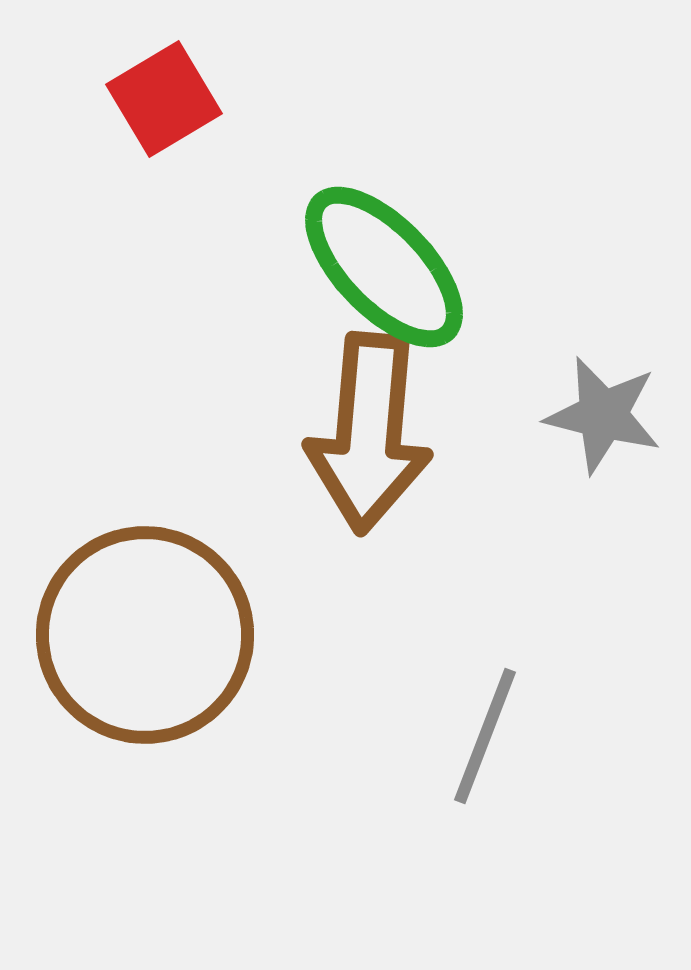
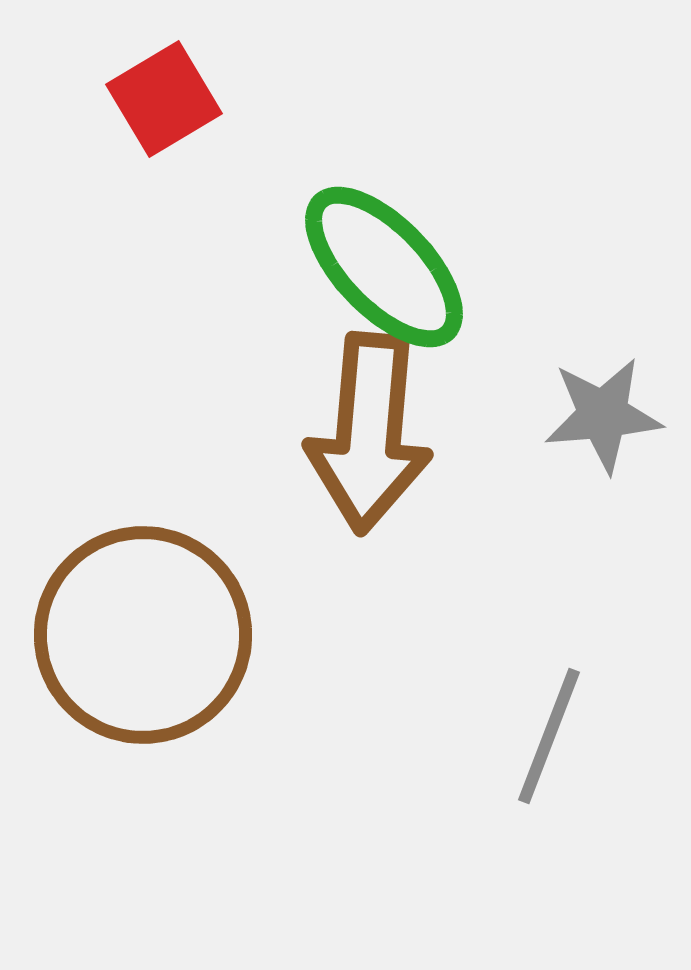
gray star: rotated 19 degrees counterclockwise
brown circle: moved 2 px left
gray line: moved 64 px right
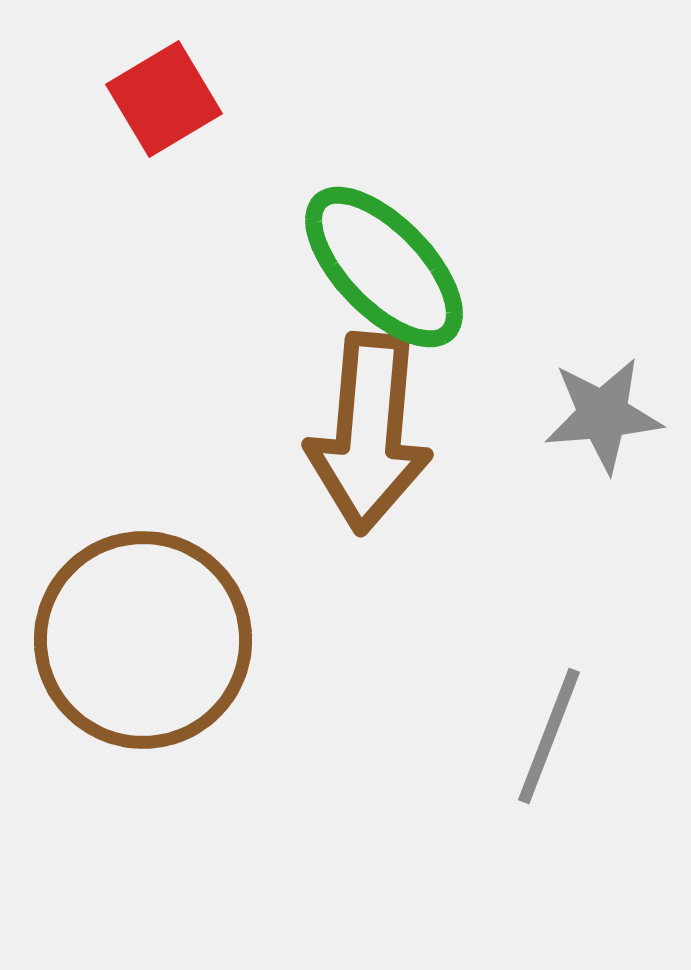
brown circle: moved 5 px down
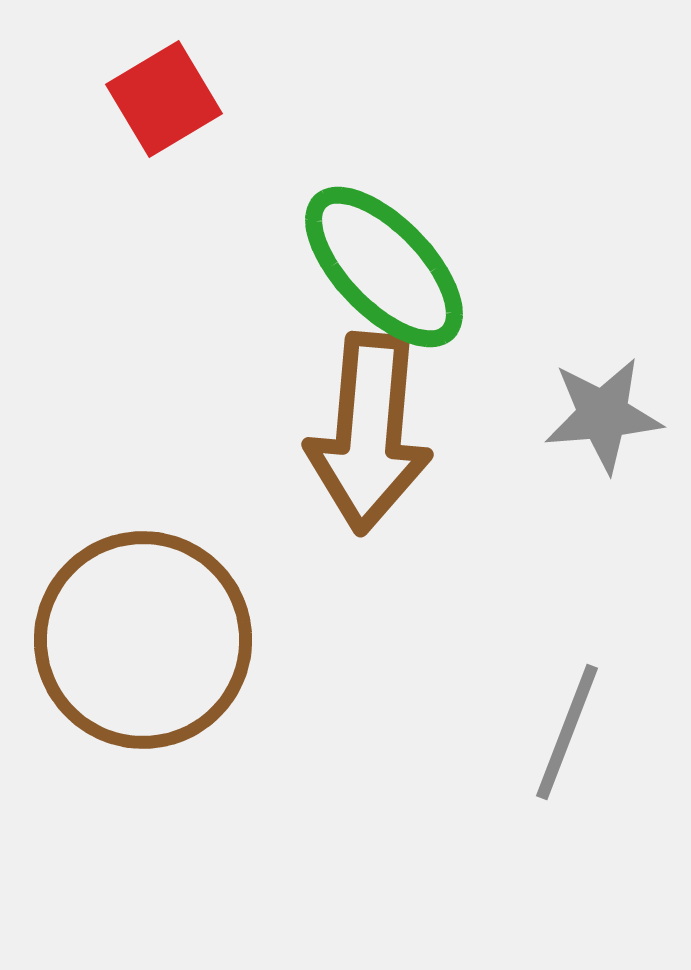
gray line: moved 18 px right, 4 px up
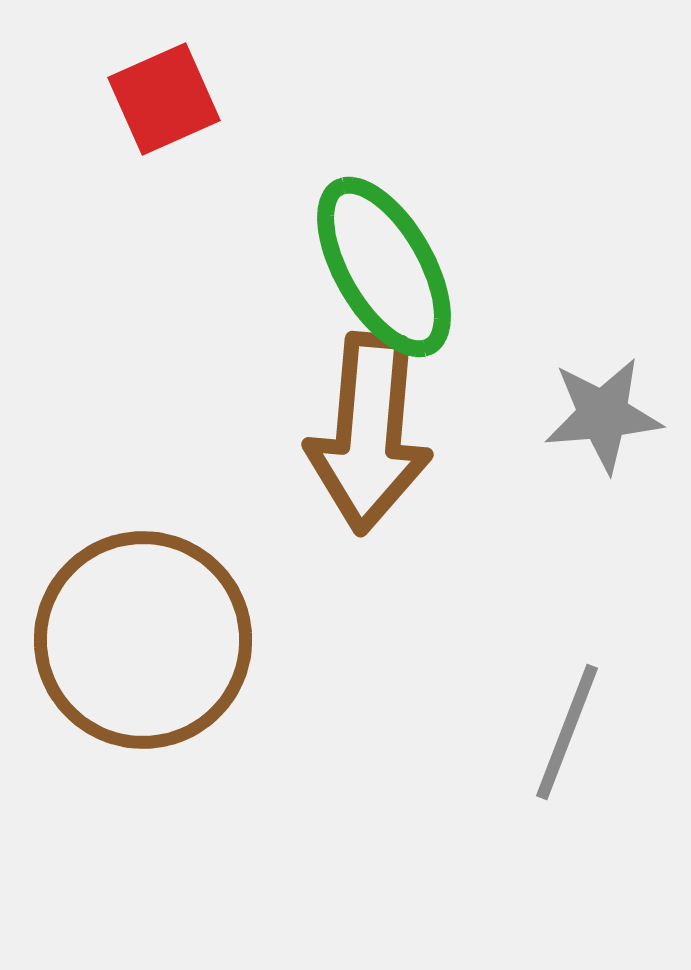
red square: rotated 7 degrees clockwise
green ellipse: rotated 14 degrees clockwise
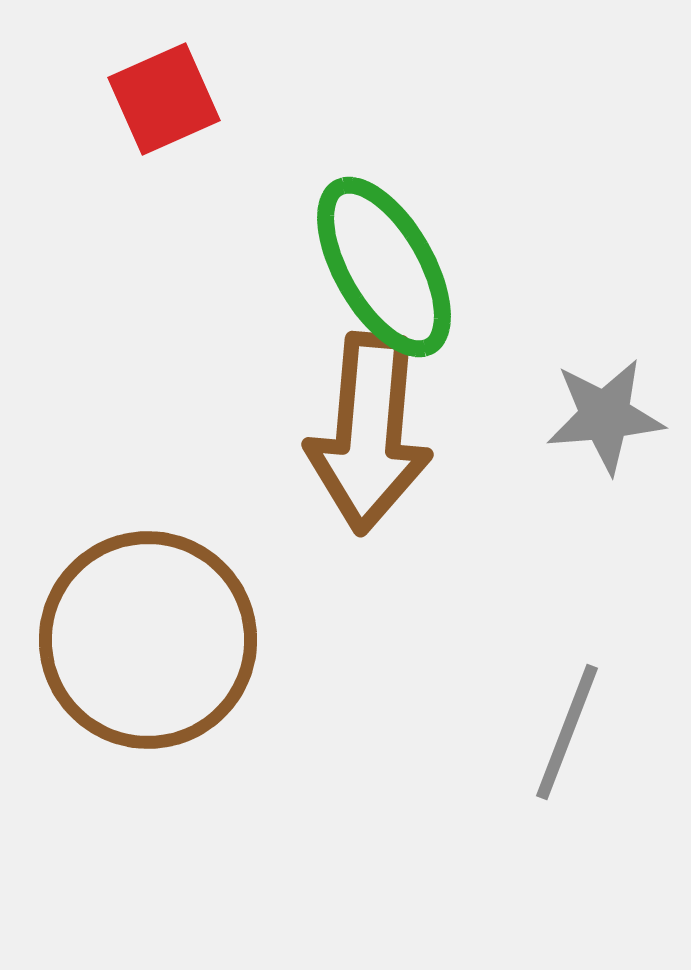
gray star: moved 2 px right, 1 px down
brown circle: moved 5 px right
